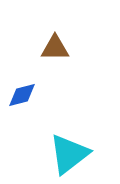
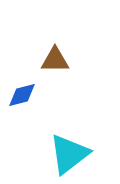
brown triangle: moved 12 px down
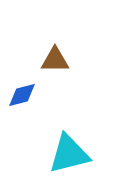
cyan triangle: rotated 24 degrees clockwise
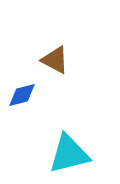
brown triangle: rotated 28 degrees clockwise
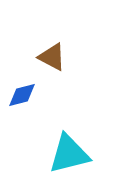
brown triangle: moved 3 px left, 3 px up
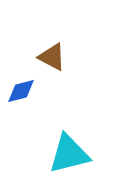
blue diamond: moved 1 px left, 4 px up
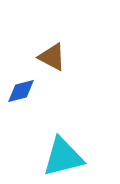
cyan triangle: moved 6 px left, 3 px down
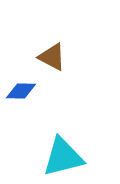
blue diamond: rotated 16 degrees clockwise
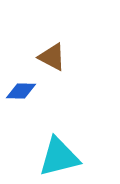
cyan triangle: moved 4 px left
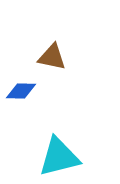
brown triangle: rotated 16 degrees counterclockwise
